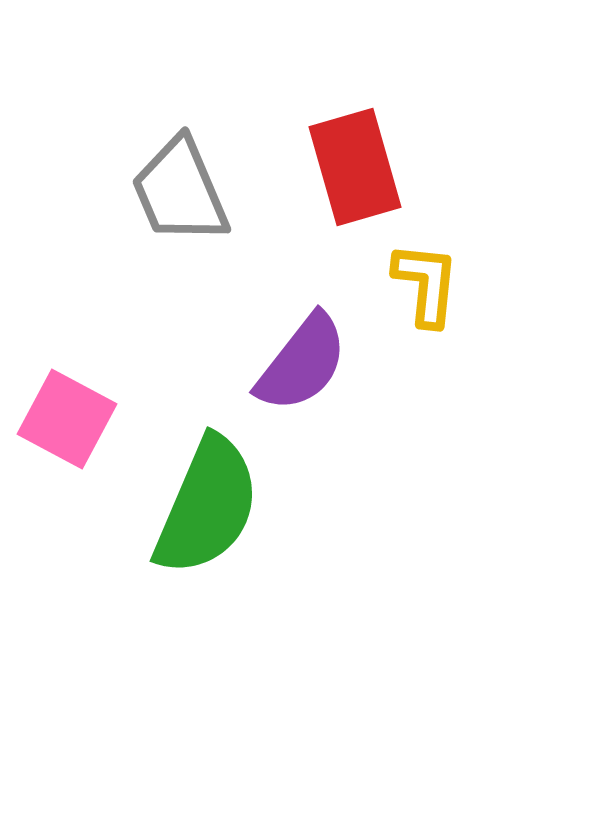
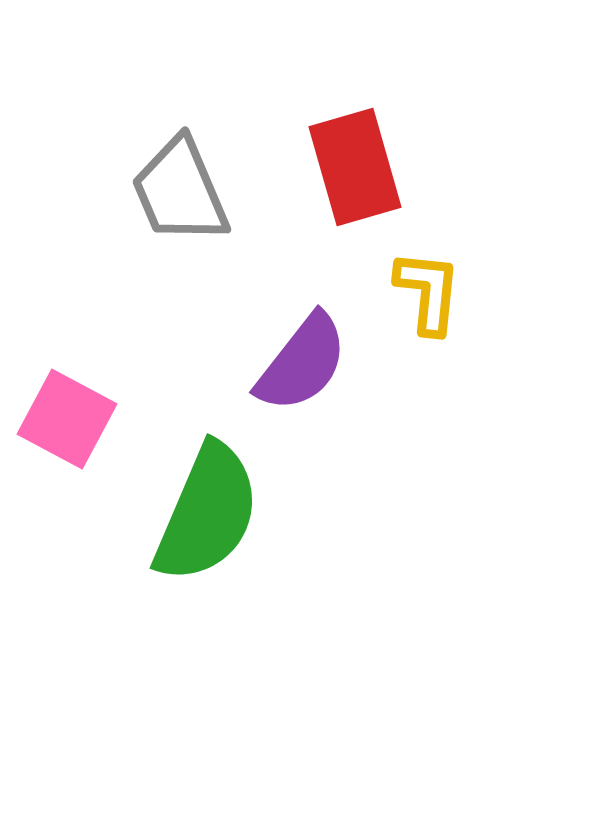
yellow L-shape: moved 2 px right, 8 px down
green semicircle: moved 7 px down
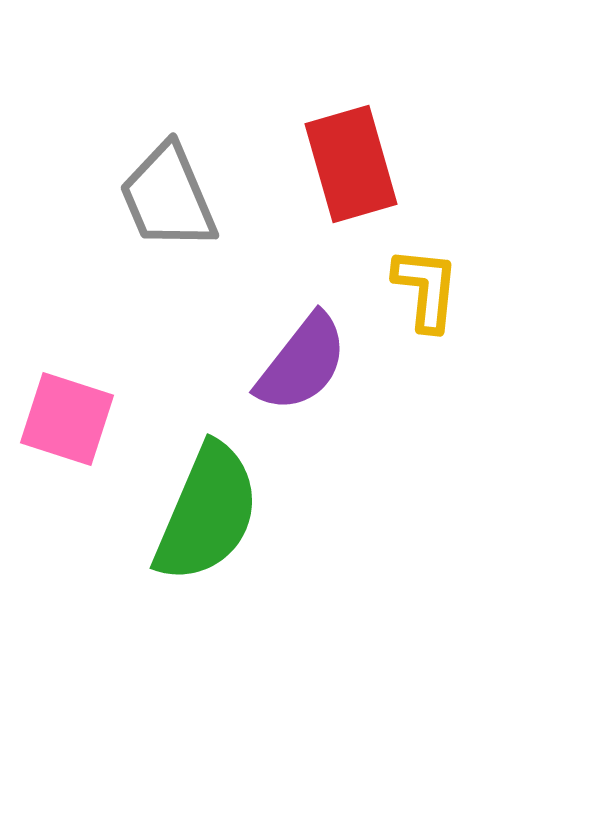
red rectangle: moved 4 px left, 3 px up
gray trapezoid: moved 12 px left, 6 px down
yellow L-shape: moved 2 px left, 3 px up
pink square: rotated 10 degrees counterclockwise
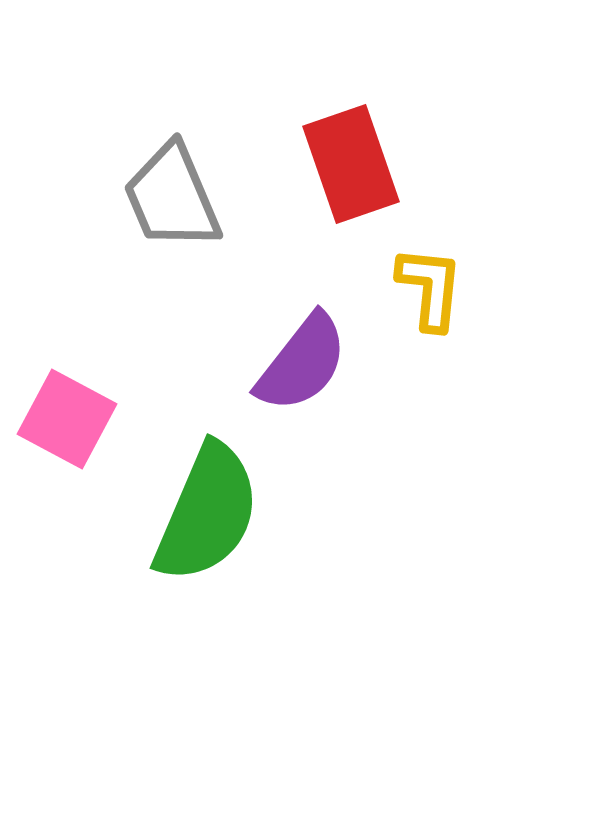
red rectangle: rotated 3 degrees counterclockwise
gray trapezoid: moved 4 px right
yellow L-shape: moved 4 px right, 1 px up
pink square: rotated 10 degrees clockwise
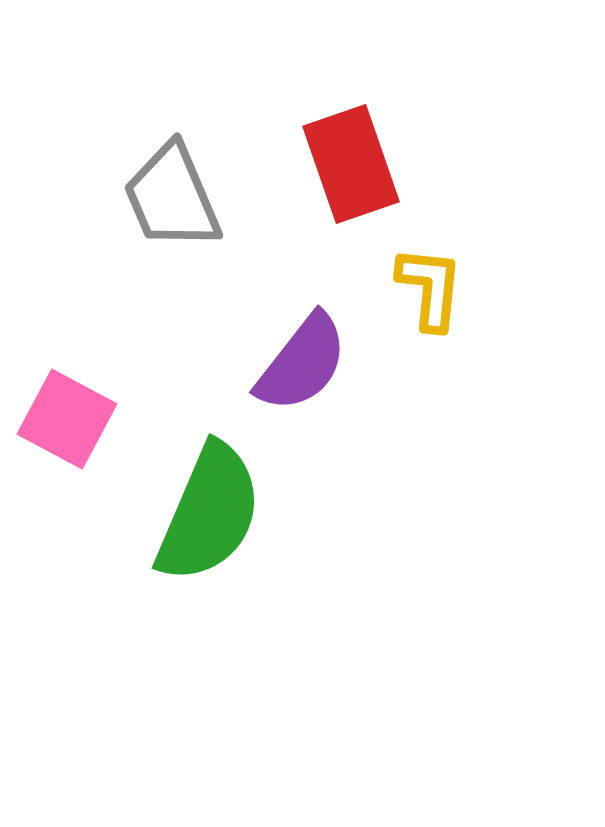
green semicircle: moved 2 px right
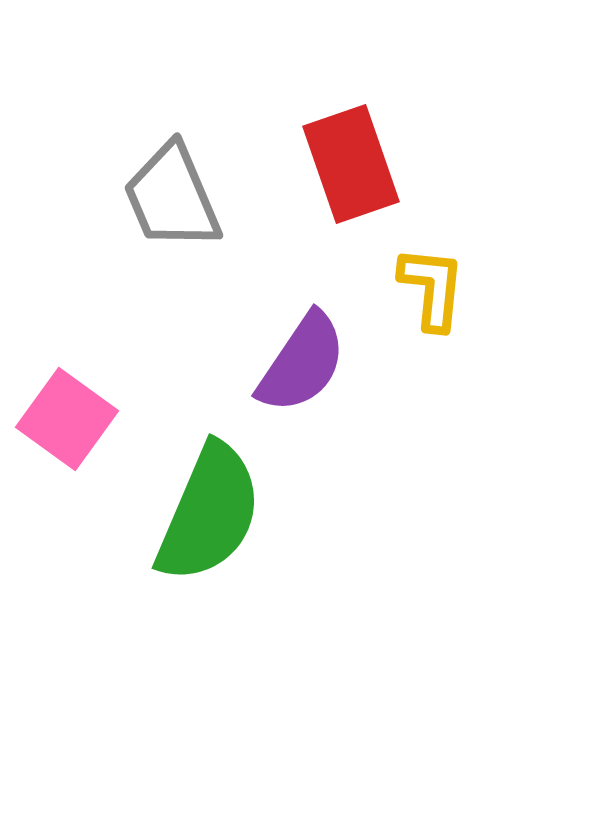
yellow L-shape: moved 2 px right
purple semicircle: rotated 4 degrees counterclockwise
pink square: rotated 8 degrees clockwise
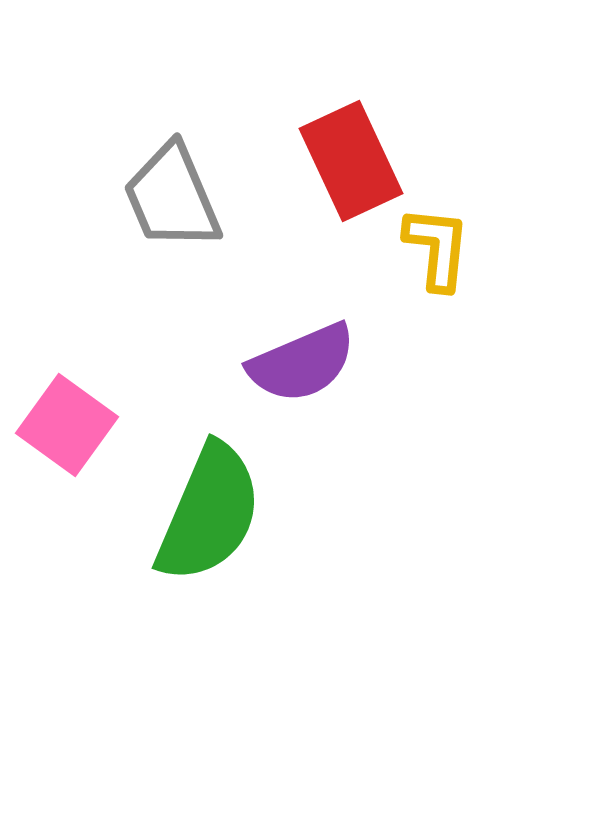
red rectangle: moved 3 px up; rotated 6 degrees counterclockwise
yellow L-shape: moved 5 px right, 40 px up
purple semicircle: rotated 33 degrees clockwise
pink square: moved 6 px down
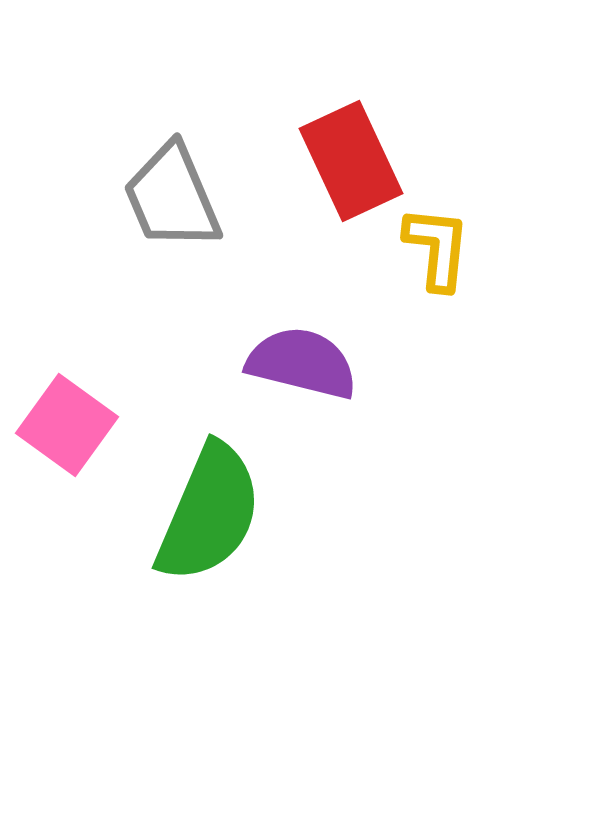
purple semicircle: rotated 143 degrees counterclockwise
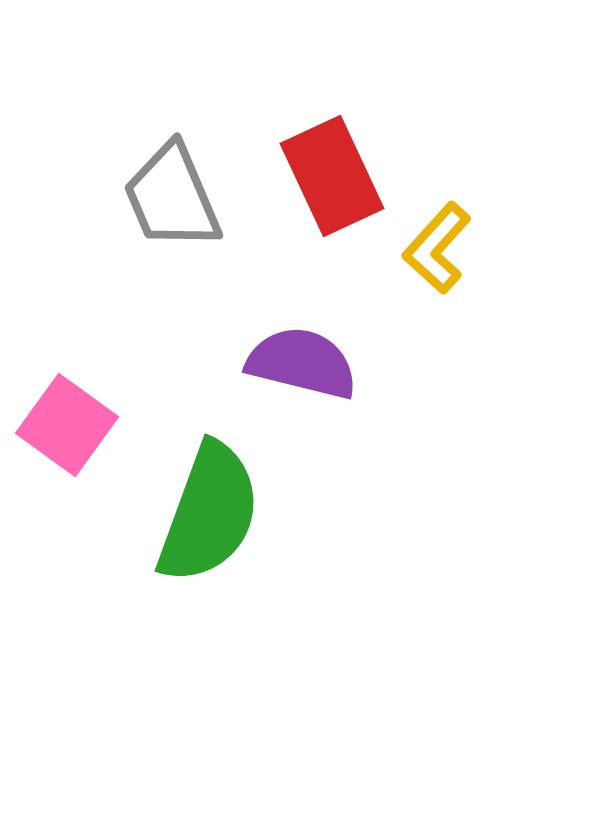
red rectangle: moved 19 px left, 15 px down
yellow L-shape: rotated 144 degrees counterclockwise
green semicircle: rotated 3 degrees counterclockwise
